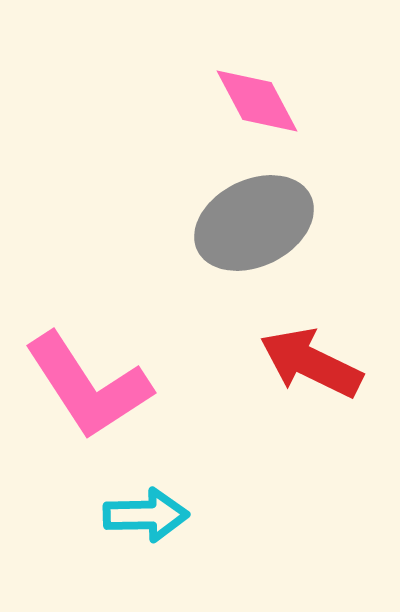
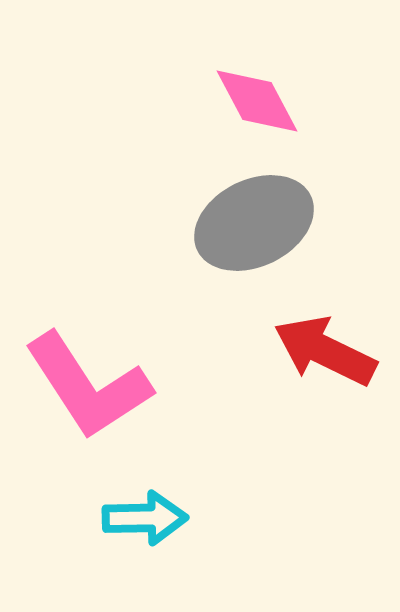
red arrow: moved 14 px right, 12 px up
cyan arrow: moved 1 px left, 3 px down
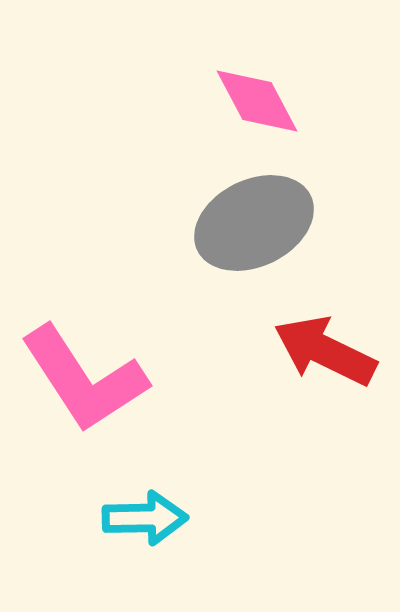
pink L-shape: moved 4 px left, 7 px up
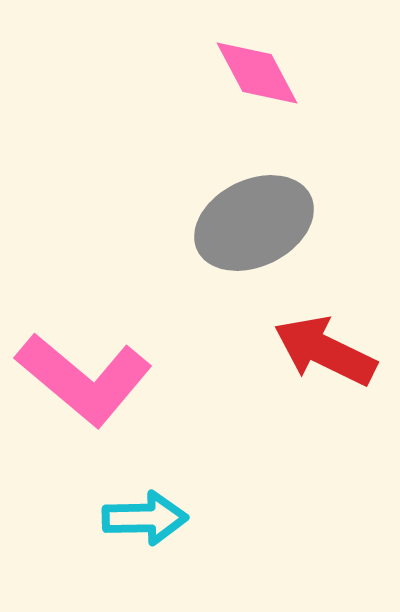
pink diamond: moved 28 px up
pink L-shape: rotated 17 degrees counterclockwise
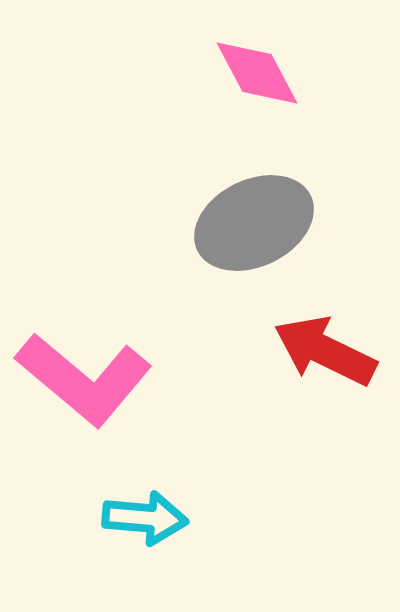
cyan arrow: rotated 6 degrees clockwise
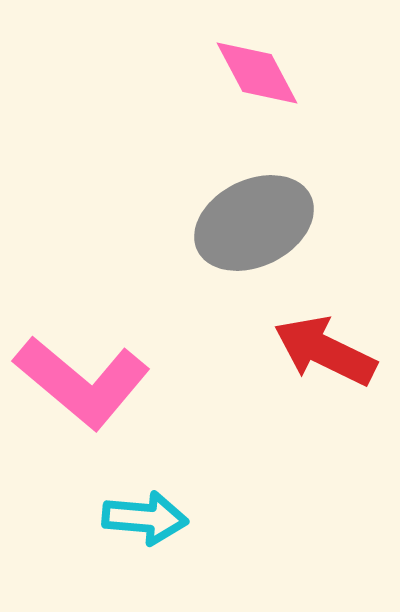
pink L-shape: moved 2 px left, 3 px down
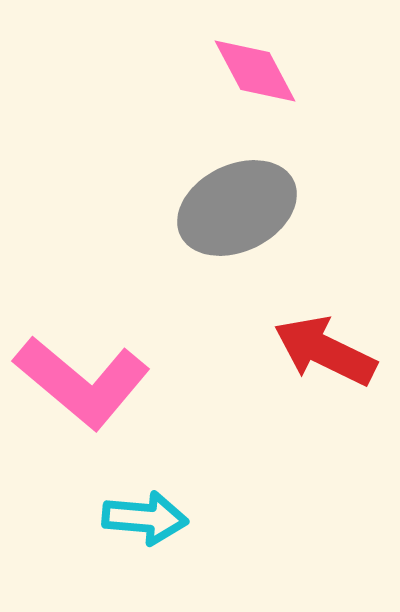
pink diamond: moved 2 px left, 2 px up
gray ellipse: moved 17 px left, 15 px up
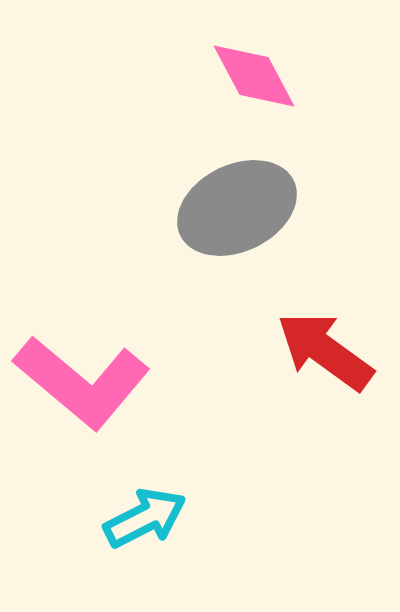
pink diamond: moved 1 px left, 5 px down
red arrow: rotated 10 degrees clockwise
cyan arrow: rotated 32 degrees counterclockwise
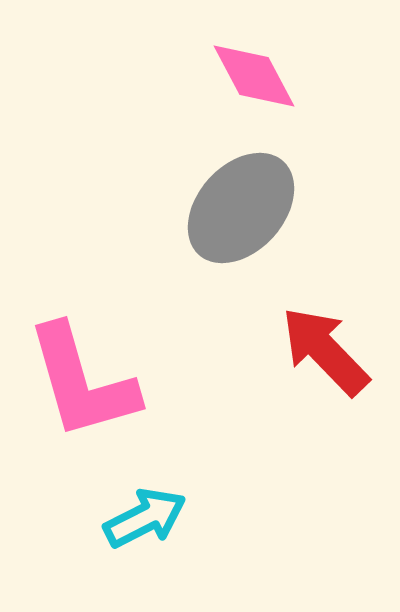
gray ellipse: moved 4 px right; rotated 22 degrees counterclockwise
red arrow: rotated 10 degrees clockwise
pink L-shape: rotated 34 degrees clockwise
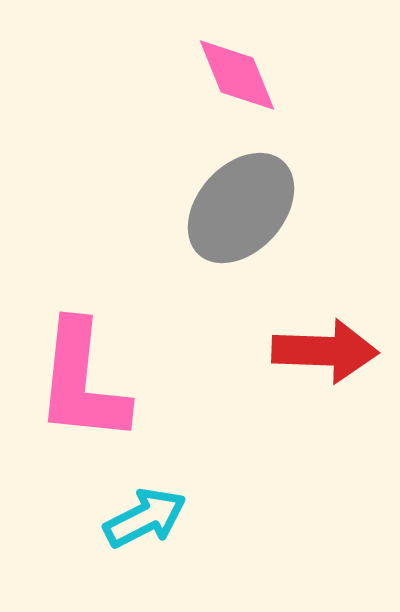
pink diamond: moved 17 px left, 1 px up; rotated 6 degrees clockwise
red arrow: rotated 136 degrees clockwise
pink L-shape: rotated 22 degrees clockwise
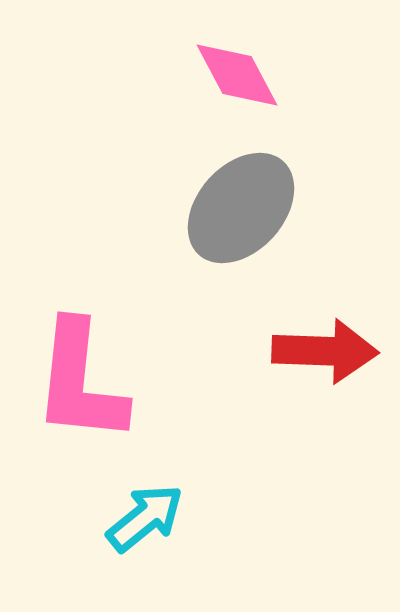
pink diamond: rotated 6 degrees counterclockwise
pink L-shape: moved 2 px left
cyan arrow: rotated 12 degrees counterclockwise
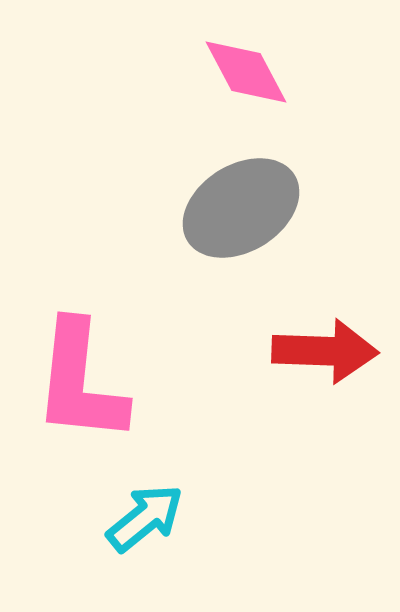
pink diamond: moved 9 px right, 3 px up
gray ellipse: rotated 16 degrees clockwise
